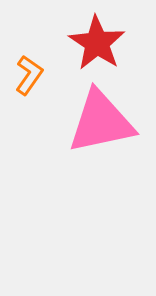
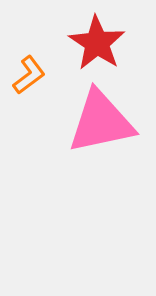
orange L-shape: rotated 18 degrees clockwise
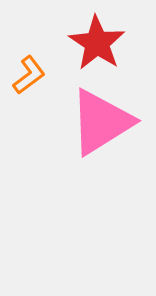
pink triangle: rotated 20 degrees counterclockwise
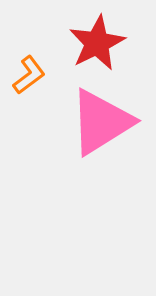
red star: rotated 12 degrees clockwise
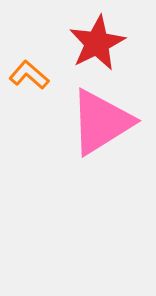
orange L-shape: rotated 102 degrees counterclockwise
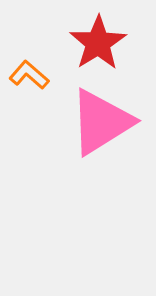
red star: moved 1 px right; rotated 6 degrees counterclockwise
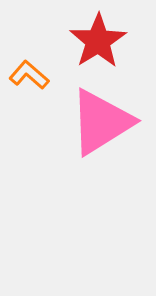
red star: moved 2 px up
